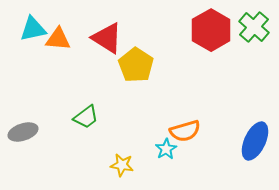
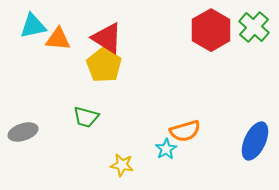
cyan triangle: moved 3 px up
yellow pentagon: moved 32 px left
green trapezoid: rotated 52 degrees clockwise
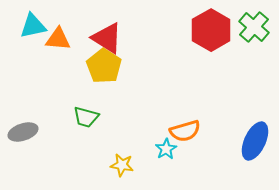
yellow pentagon: moved 1 px down
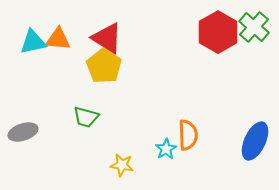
cyan triangle: moved 16 px down
red hexagon: moved 7 px right, 2 px down
orange semicircle: moved 3 px right, 4 px down; rotated 76 degrees counterclockwise
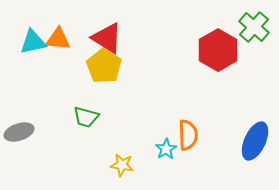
red hexagon: moved 18 px down
gray ellipse: moved 4 px left
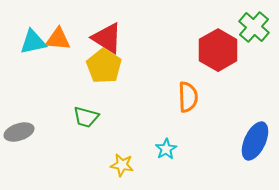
orange semicircle: moved 38 px up
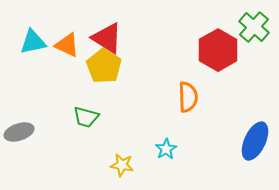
orange triangle: moved 9 px right, 6 px down; rotated 20 degrees clockwise
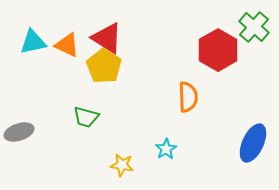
blue ellipse: moved 2 px left, 2 px down
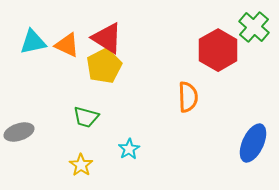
yellow pentagon: rotated 12 degrees clockwise
cyan star: moved 37 px left
yellow star: moved 41 px left; rotated 25 degrees clockwise
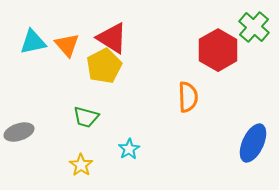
red triangle: moved 5 px right
orange triangle: rotated 24 degrees clockwise
